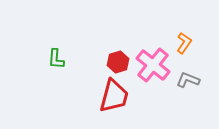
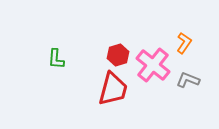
red hexagon: moved 7 px up
red trapezoid: moved 1 px left, 7 px up
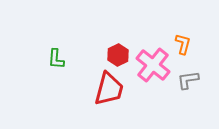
orange L-shape: moved 1 px left, 1 px down; rotated 20 degrees counterclockwise
red hexagon: rotated 10 degrees counterclockwise
gray L-shape: rotated 30 degrees counterclockwise
red trapezoid: moved 4 px left
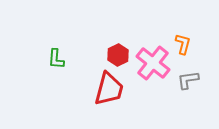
pink cross: moved 2 px up
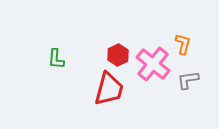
pink cross: moved 1 px down
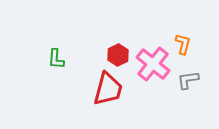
red trapezoid: moved 1 px left
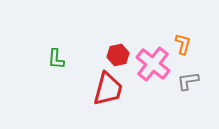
red hexagon: rotated 15 degrees clockwise
gray L-shape: moved 1 px down
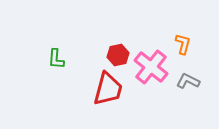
pink cross: moved 2 px left, 3 px down
gray L-shape: rotated 35 degrees clockwise
